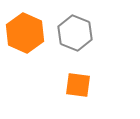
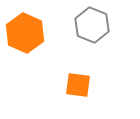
gray hexagon: moved 17 px right, 8 px up
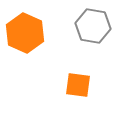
gray hexagon: moved 1 px right, 1 px down; rotated 12 degrees counterclockwise
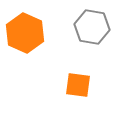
gray hexagon: moved 1 px left, 1 px down
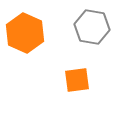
orange square: moved 1 px left, 5 px up; rotated 16 degrees counterclockwise
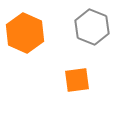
gray hexagon: rotated 12 degrees clockwise
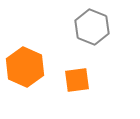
orange hexagon: moved 34 px down
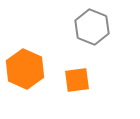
orange hexagon: moved 2 px down
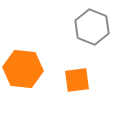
orange hexagon: moved 2 px left; rotated 18 degrees counterclockwise
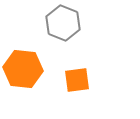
gray hexagon: moved 29 px left, 4 px up
